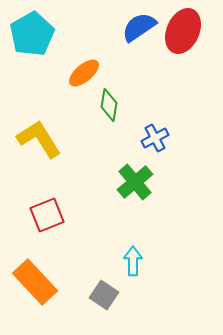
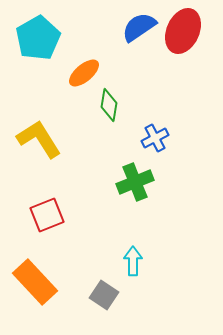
cyan pentagon: moved 6 px right, 4 px down
green cross: rotated 18 degrees clockwise
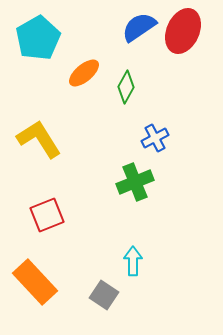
green diamond: moved 17 px right, 18 px up; rotated 20 degrees clockwise
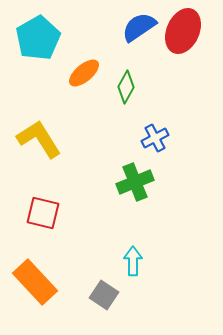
red square: moved 4 px left, 2 px up; rotated 36 degrees clockwise
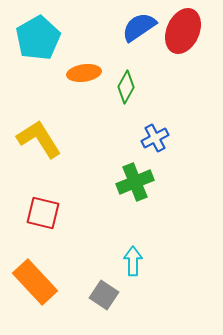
orange ellipse: rotated 32 degrees clockwise
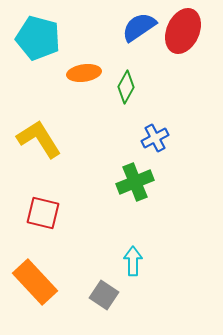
cyan pentagon: rotated 27 degrees counterclockwise
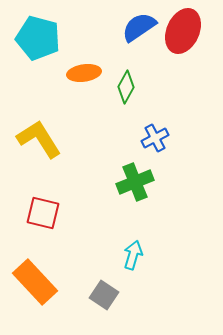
cyan arrow: moved 6 px up; rotated 16 degrees clockwise
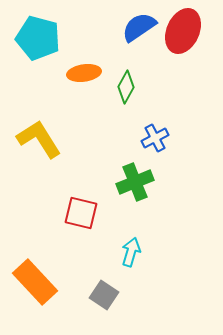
red square: moved 38 px right
cyan arrow: moved 2 px left, 3 px up
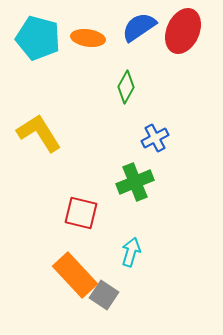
orange ellipse: moved 4 px right, 35 px up; rotated 16 degrees clockwise
yellow L-shape: moved 6 px up
orange rectangle: moved 40 px right, 7 px up
